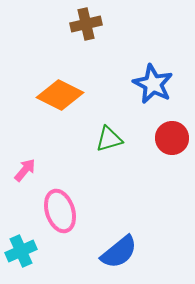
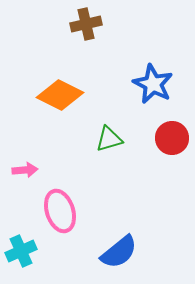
pink arrow: rotated 45 degrees clockwise
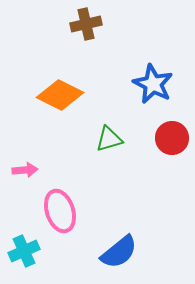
cyan cross: moved 3 px right
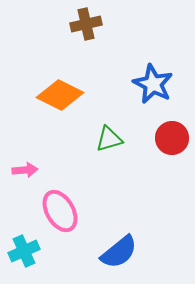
pink ellipse: rotated 12 degrees counterclockwise
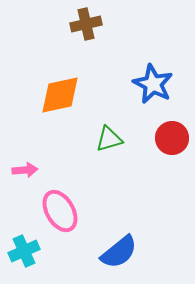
orange diamond: rotated 39 degrees counterclockwise
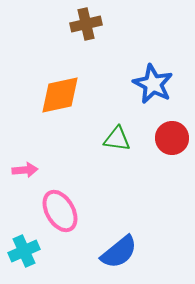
green triangle: moved 8 px right; rotated 24 degrees clockwise
